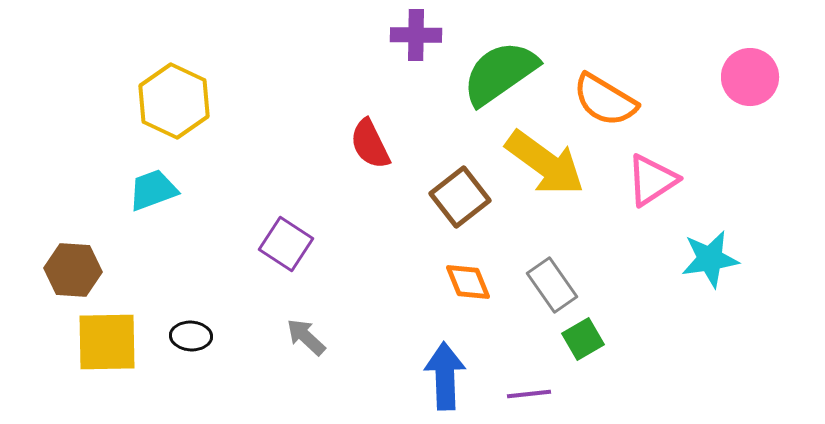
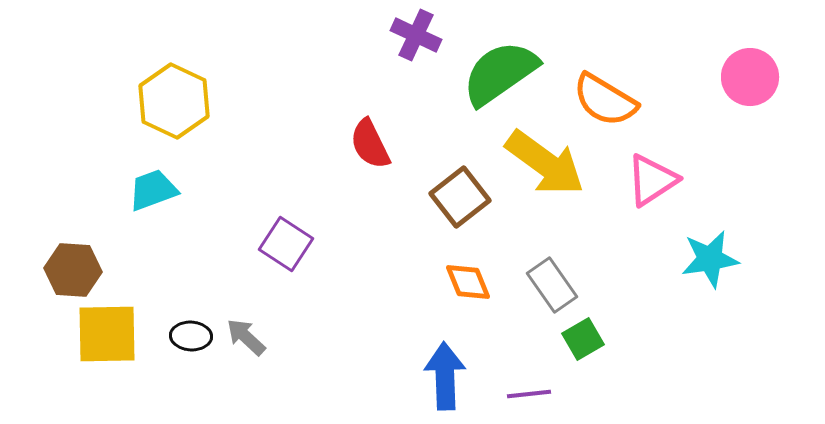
purple cross: rotated 24 degrees clockwise
gray arrow: moved 60 px left
yellow square: moved 8 px up
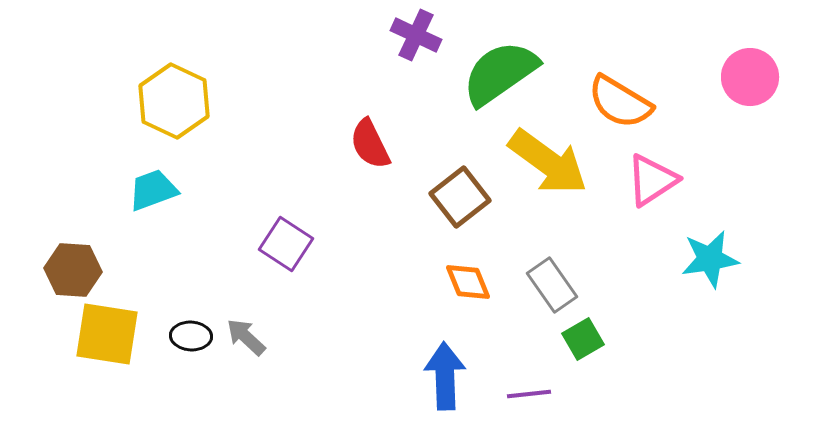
orange semicircle: moved 15 px right, 2 px down
yellow arrow: moved 3 px right, 1 px up
yellow square: rotated 10 degrees clockwise
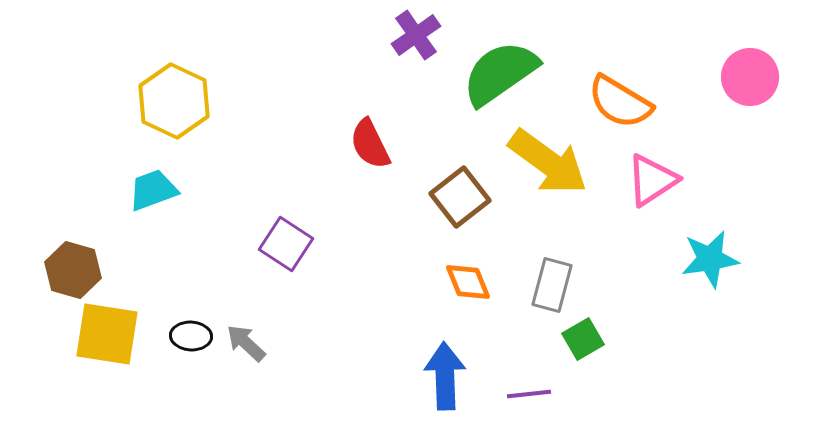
purple cross: rotated 30 degrees clockwise
brown hexagon: rotated 12 degrees clockwise
gray rectangle: rotated 50 degrees clockwise
gray arrow: moved 6 px down
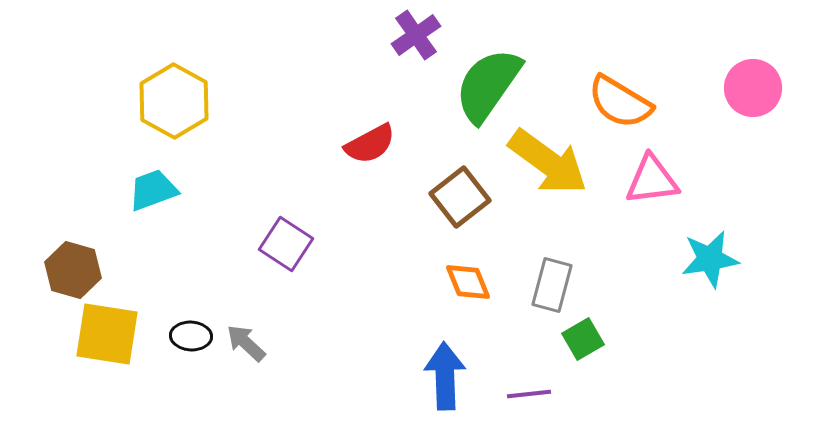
green semicircle: moved 12 px left, 12 px down; rotated 20 degrees counterclockwise
pink circle: moved 3 px right, 11 px down
yellow hexagon: rotated 4 degrees clockwise
red semicircle: rotated 92 degrees counterclockwise
pink triangle: rotated 26 degrees clockwise
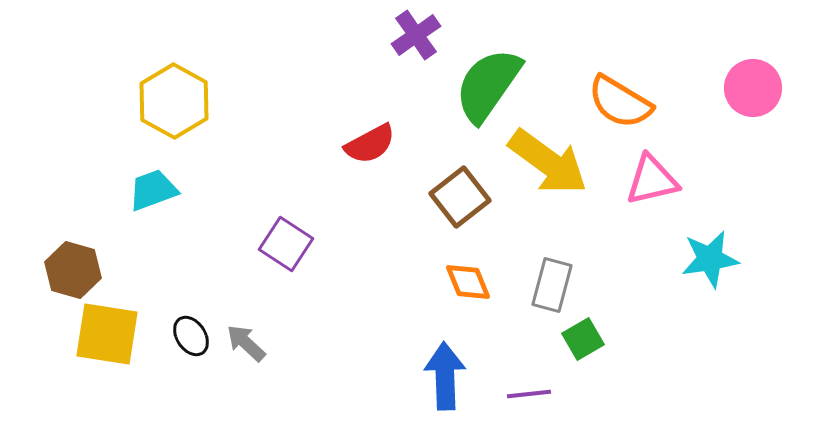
pink triangle: rotated 6 degrees counterclockwise
black ellipse: rotated 54 degrees clockwise
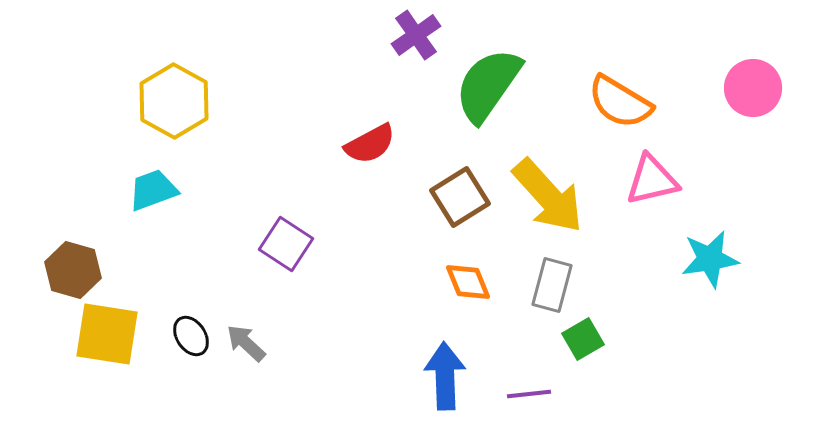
yellow arrow: moved 34 px down; rotated 12 degrees clockwise
brown square: rotated 6 degrees clockwise
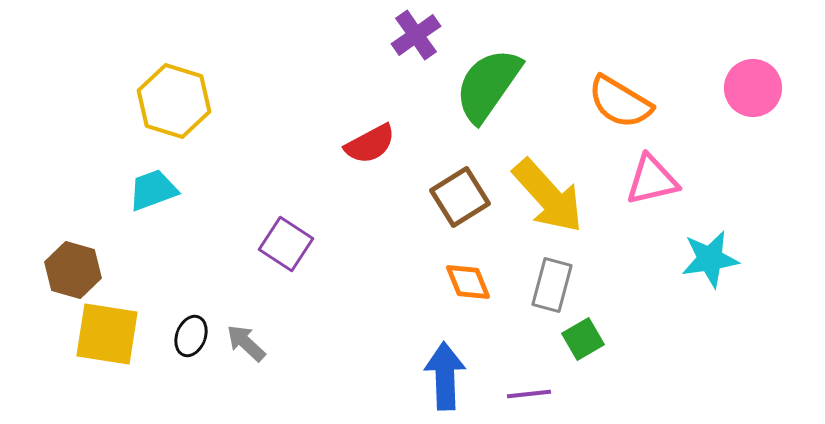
yellow hexagon: rotated 12 degrees counterclockwise
black ellipse: rotated 54 degrees clockwise
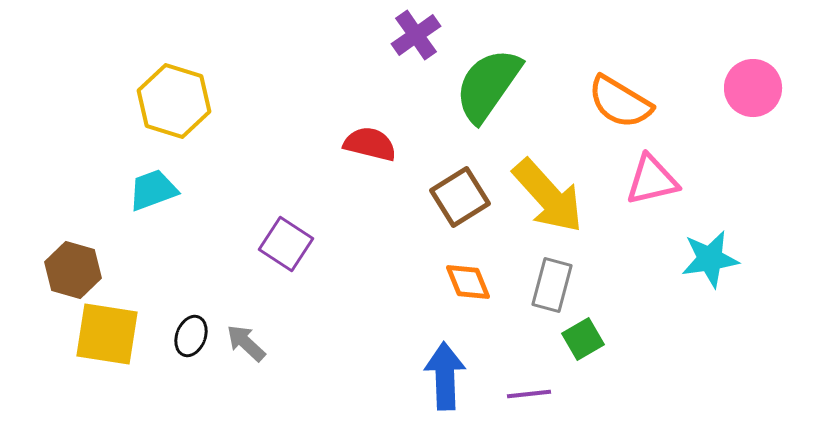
red semicircle: rotated 138 degrees counterclockwise
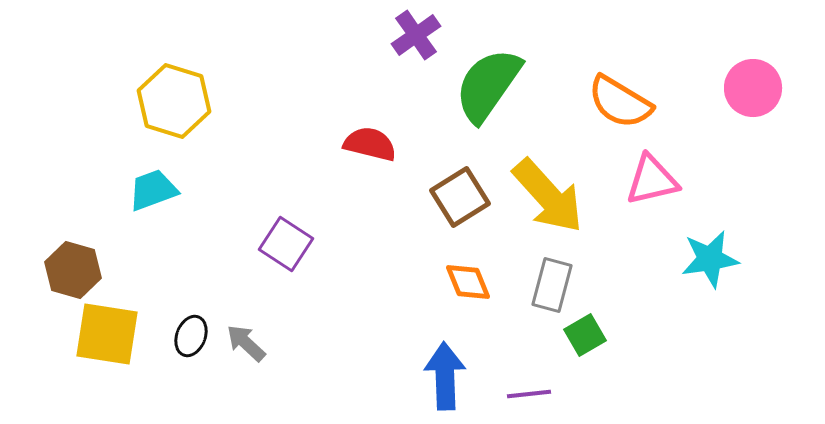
green square: moved 2 px right, 4 px up
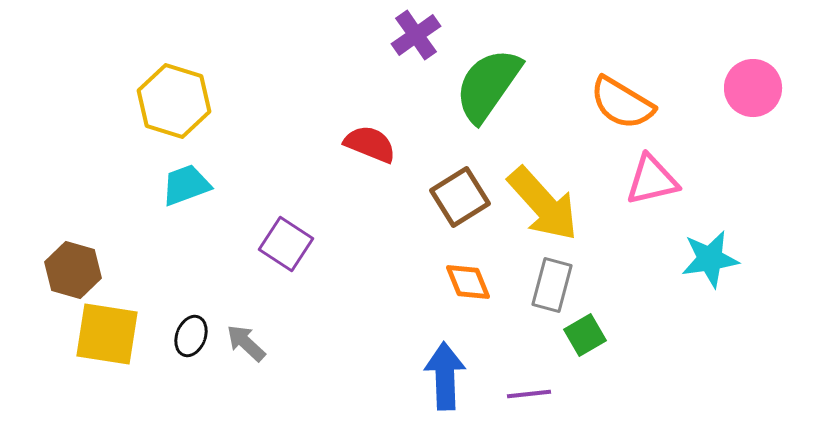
orange semicircle: moved 2 px right, 1 px down
red semicircle: rotated 8 degrees clockwise
cyan trapezoid: moved 33 px right, 5 px up
yellow arrow: moved 5 px left, 8 px down
